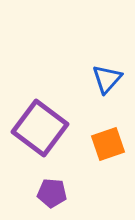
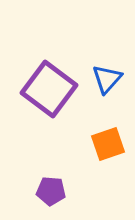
purple square: moved 9 px right, 39 px up
purple pentagon: moved 1 px left, 2 px up
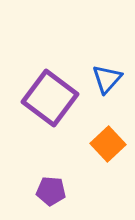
purple square: moved 1 px right, 9 px down
orange square: rotated 24 degrees counterclockwise
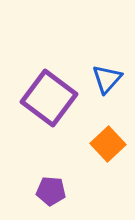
purple square: moved 1 px left
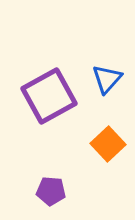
purple square: moved 2 px up; rotated 24 degrees clockwise
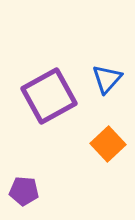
purple pentagon: moved 27 px left
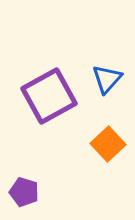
purple pentagon: moved 1 px down; rotated 12 degrees clockwise
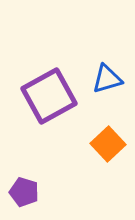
blue triangle: rotated 32 degrees clockwise
